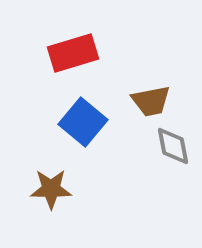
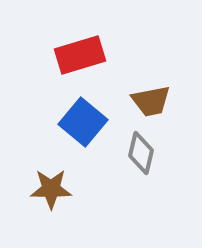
red rectangle: moved 7 px right, 2 px down
gray diamond: moved 32 px left, 7 px down; rotated 24 degrees clockwise
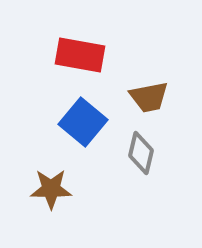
red rectangle: rotated 27 degrees clockwise
brown trapezoid: moved 2 px left, 4 px up
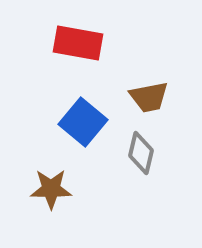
red rectangle: moved 2 px left, 12 px up
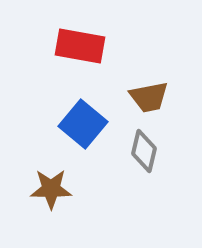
red rectangle: moved 2 px right, 3 px down
blue square: moved 2 px down
gray diamond: moved 3 px right, 2 px up
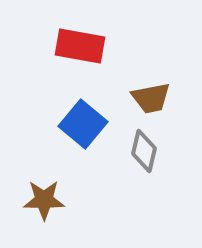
brown trapezoid: moved 2 px right, 1 px down
brown star: moved 7 px left, 11 px down
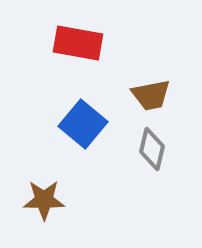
red rectangle: moved 2 px left, 3 px up
brown trapezoid: moved 3 px up
gray diamond: moved 8 px right, 2 px up
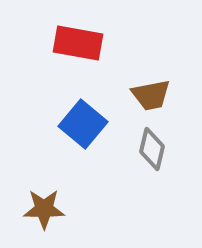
brown star: moved 9 px down
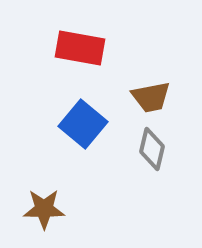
red rectangle: moved 2 px right, 5 px down
brown trapezoid: moved 2 px down
